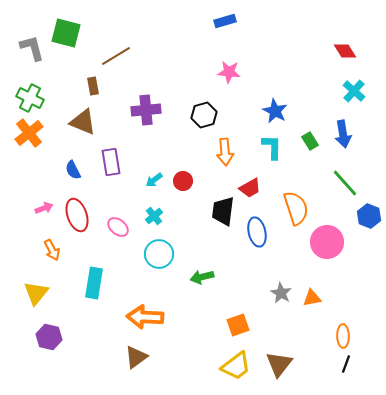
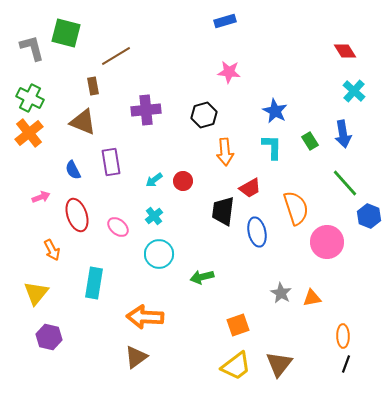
pink arrow at (44, 208): moved 3 px left, 11 px up
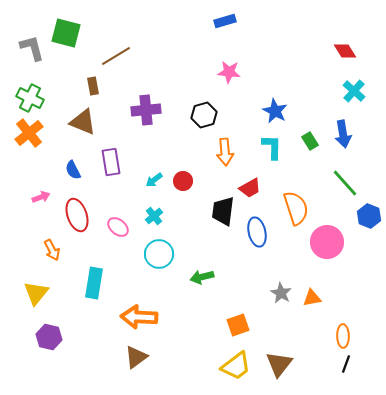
orange arrow at (145, 317): moved 6 px left
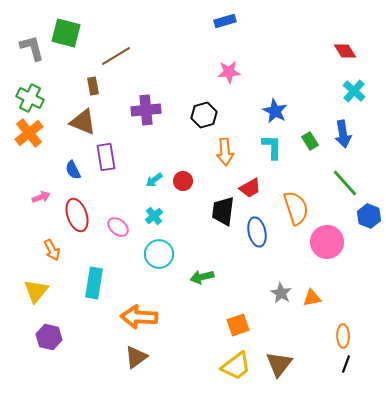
pink star at (229, 72): rotated 10 degrees counterclockwise
purple rectangle at (111, 162): moved 5 px left, 5 px up
yellow triangle at (36, 293): moved 2 px up
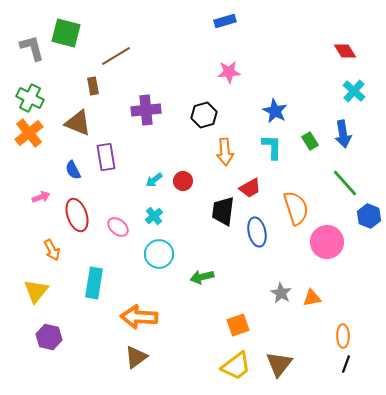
brown triangle at (83, 122): moved 5 px left, 1 px down
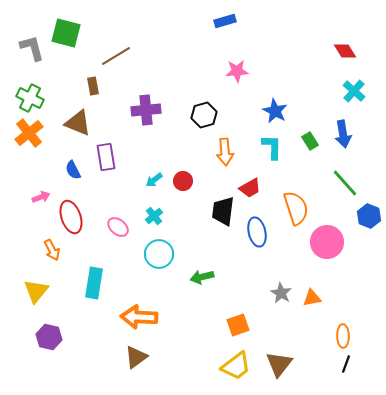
pink star at (229, 72): moved 8 px right, 1 px up
red ellipse at (77, 215): moved 6 px left, 2 px down
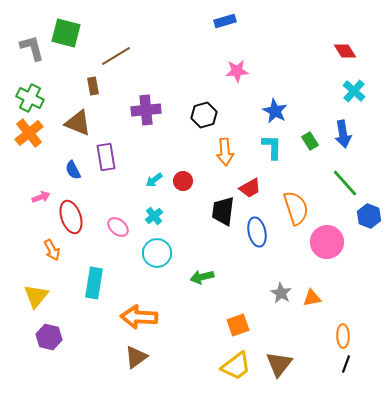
cyan circle at (159, 254): moved 2 px left, 1 px up
yellow triangle at (36, 291): moved 5 px down
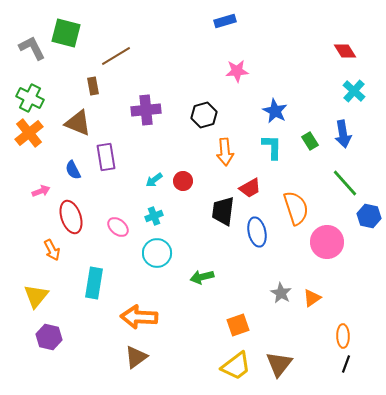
gray L-shape at (32, 48): rotated 12 degrees counterclockwise
pink arrow at (41, 197): moved 6 px up
cyan cross at (154, 216): rotated 18 degrees clockwise
blue hexagon at (369, 216): rotated 10 degrees counterclockwise
orange triangle at (312, 298): rotated 24 degrees counterclockwise
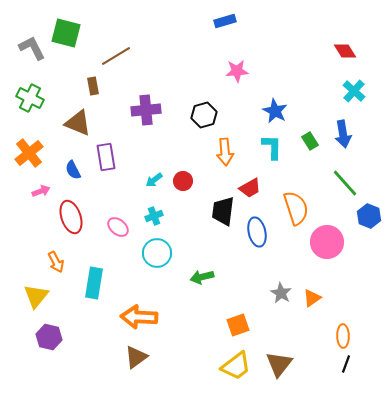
orange cross at (29, 133): moved 20 px down
blue hexagon at (369, 216): rotated 10 degrees clockwise
orange arrow at (52, 250): moved 4 px right, 12 px down
